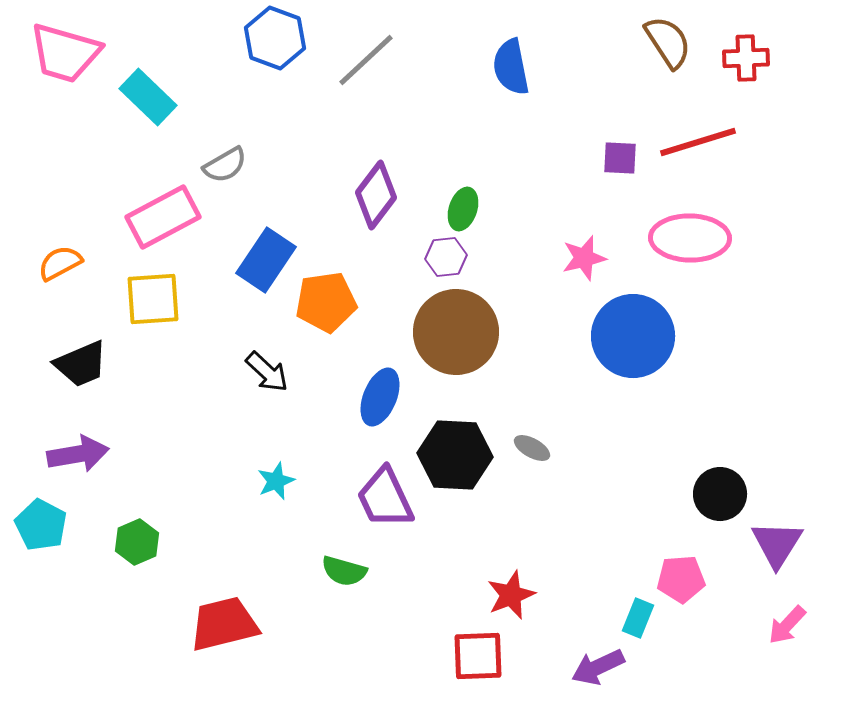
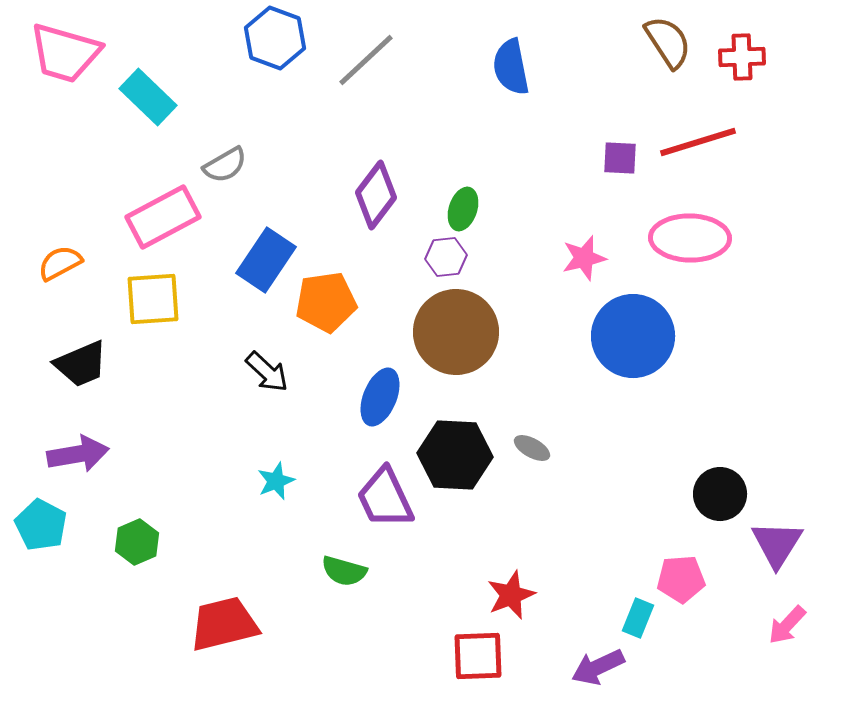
red cross at (746, 58): moved 4 px left, 1 px up
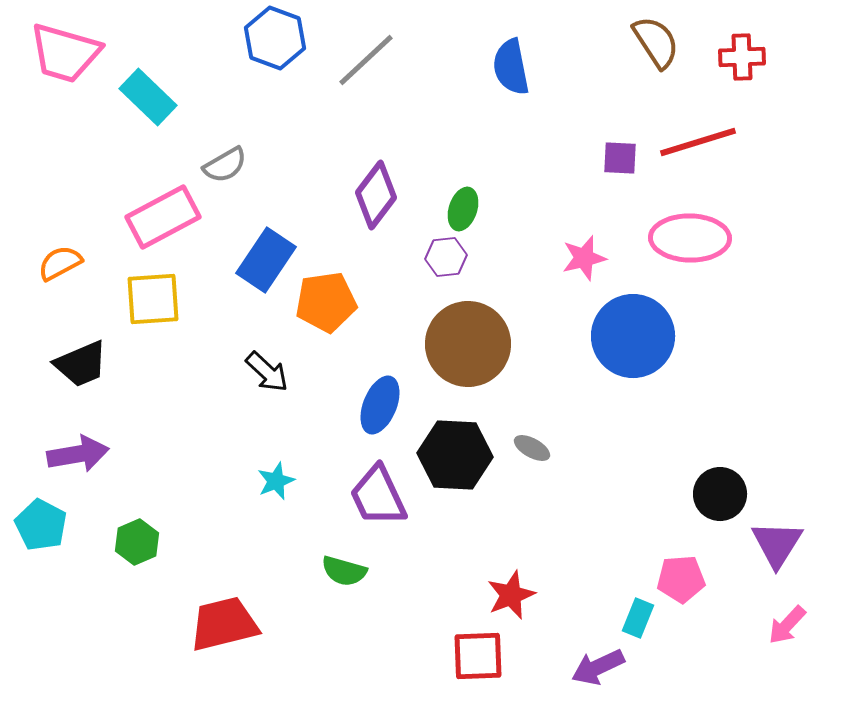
brown semicircle at (668, 42): moved 12 px left
brown circle at (456, 332): moved 12 px right, 12 px down
blue ellipse at (380, 397): moved 8 px down
purple trapezoid at (385, 498): moved 7 px left, 2 px up
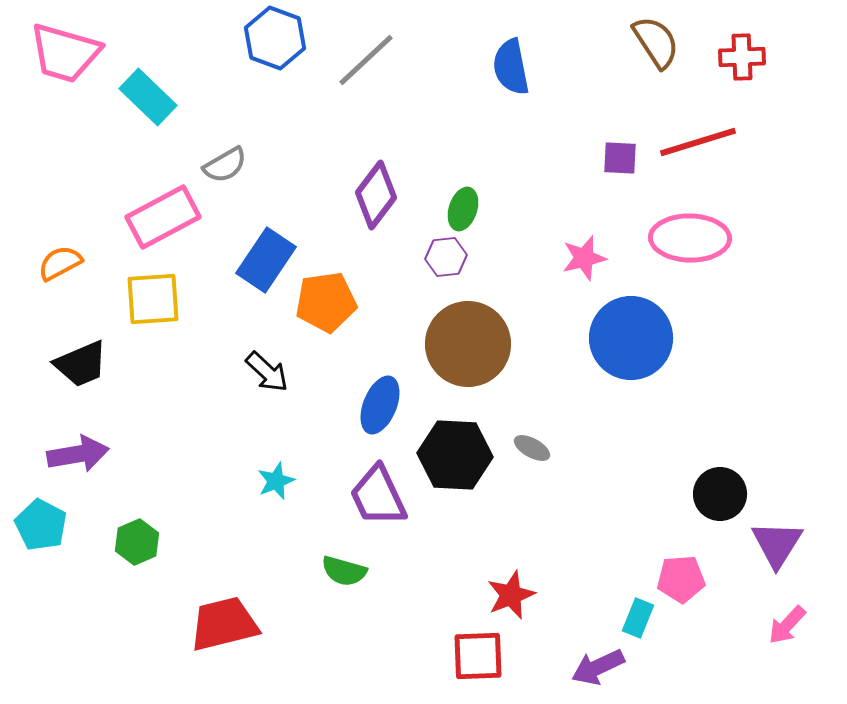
blue circle at (633, 336): moved 2 px left, 2 px down
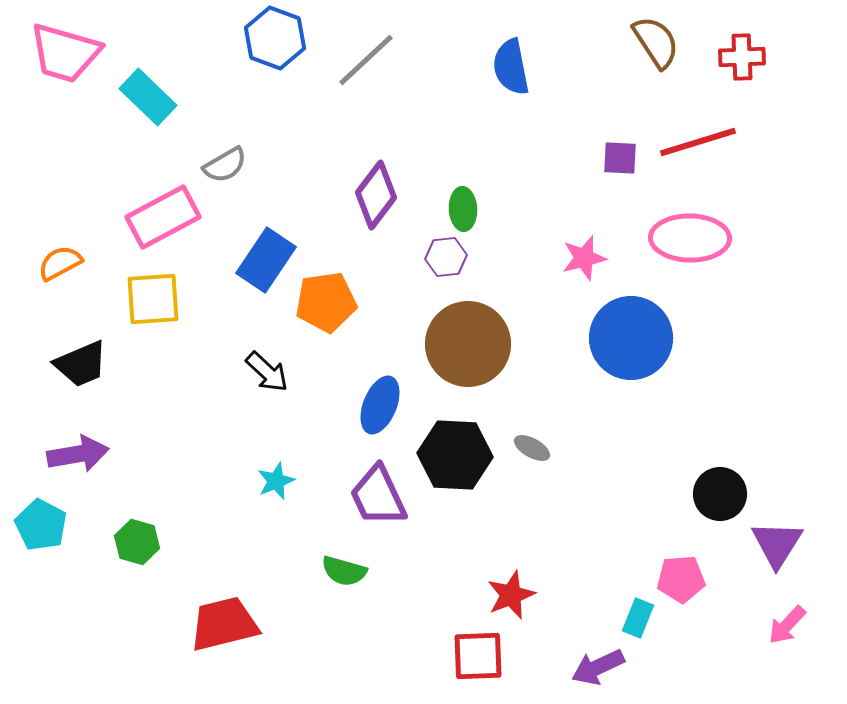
green ellipse at (463, 209): rotated 21 degrees counterclockwise
green hexagon at (137, 542): rotated 21 degrees counterclockwise
